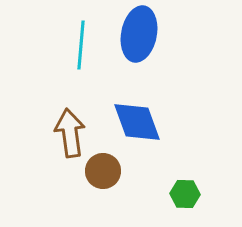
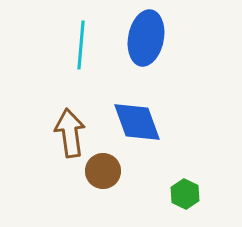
blue ellipse: moved 7 px right, 4 px down
green hexagon: rotated 24 degrees clockwise
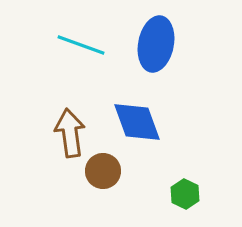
blue ellipse: moved 10 px right, 6 px down
cyan line: rotated 75 degrees counterclockwise
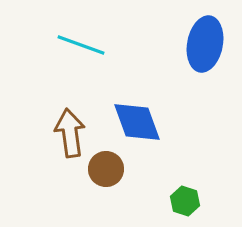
blue ellipse: moved 49 px right
brown circle: moved 3 px right, 2 px up
green hexagon: moved 7 px down; rotated 8 degrees counterclockwise
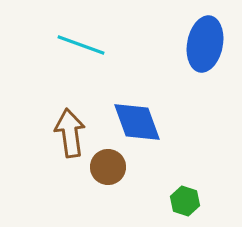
brown circle: moved 2 px right, 2 px up
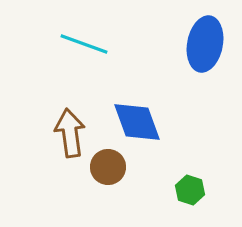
cyan line: moved 3 px right, 1 px up
green hexagon: moved 5 px right, 11 px up
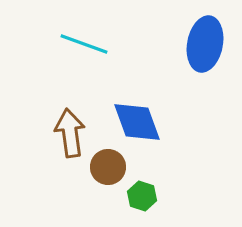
green hexagon: moved 48 px left, 6 px down
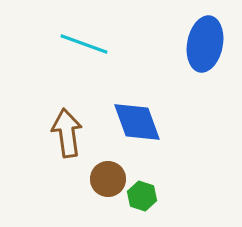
brown arrow: moved 3 px left
brown circle: moved 12 px down
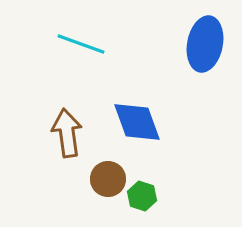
cyan line: moved 3 px left
